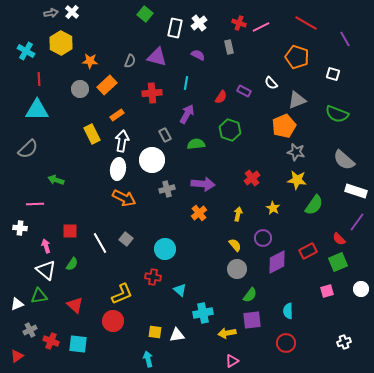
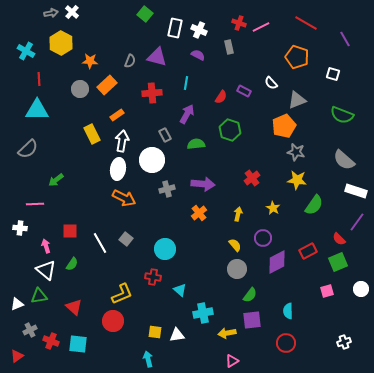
white cross at (199, 23): moved 7 px down; rotated 28 degrees counterclockwise
green semicircle at (337, 114): moved 5 px right, 1 px down
green arrow at (56, 180): rotated 56 degrees counterclockwise
red triangle at (75, 305): moved 1 px left, 2 px down
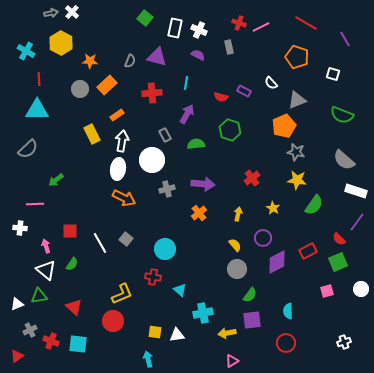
green square at (145, 14): moved 4 px down
red semicircle at (221, 97): rotated 72 degrees clockwise
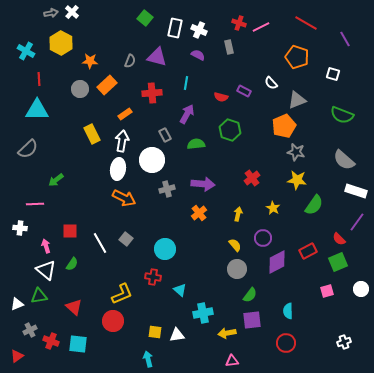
orange rectangle at (117, 115): moved 8 px right, 1 px up
pink triangle at (232, 361): rotated 24 degrees clockwise
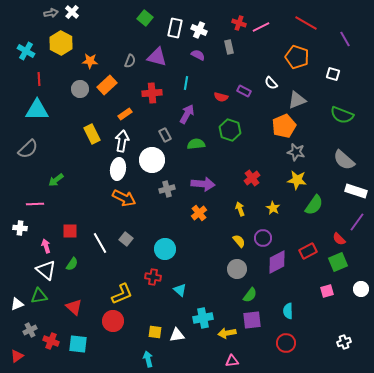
yellow arrow at (238, 214): moved 2 px right, 5 px up; rotated 32 degrees counterclockwise
yellow semicircle at (235, 245): moved 4 px right, 4 px up
cyan cross at (203, 313): moved 5 px down
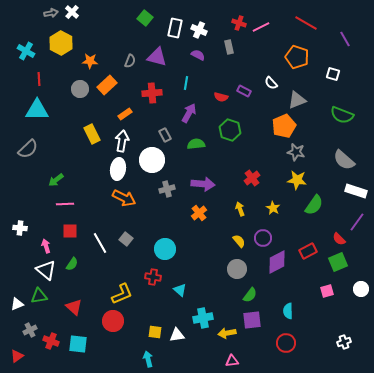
purple arrow at (187, 114): moved 2 px right, 1 px up
pink line at (35, 204): moved 30 px right
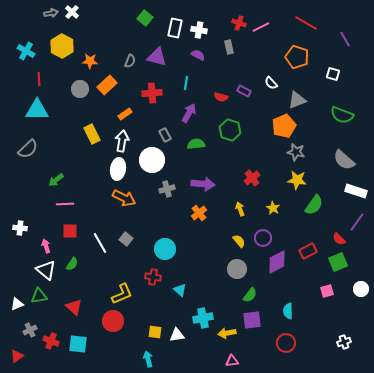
white cross at (199, 30): rotated 14 degrees counterclockwise
yellow hexagon at (61, 43): moved 1 px right, 3 px down
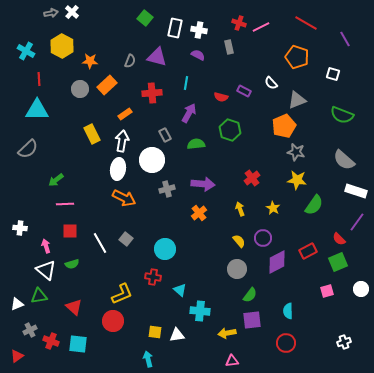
green semicircle at (72, 264): rotated 40 degrees clockwise
cyan cross at (203, 318): moved 3 px left, 7 px up; rotated 18 degrees clockwise
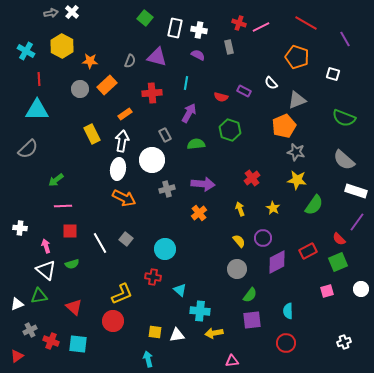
green semicircle at (342, 115): moved 2 px right, 3 px down
pink line at (65, 204): moved 2 px left, 2 px down
yellow arrow at (227, 333): moved 13 px left
